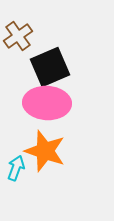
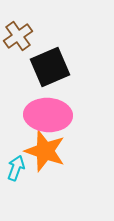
pink ellipse: moved 1 px right, 12 px down
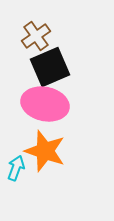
brown cross: moved 18 px right
pink ellipse: moved 3 px left, 11 px up; rotated 9 degrees clockwise
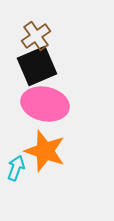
black square: moved 13 px left, 1 px up
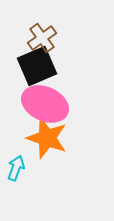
brown cross: moved 6 px right, 2 px down
pink ellipse: rotated 12 degrees clockwise
orange star: moved 2 px right, 13 px up
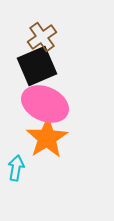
brown cross: moved 1 px up
orange star: rotated 21 degrees clockwise
cyan arrow: rotated 10 degrees counterclockwise
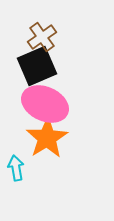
cyan arrow: rotated 20 degrees counterclockwise
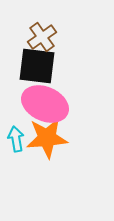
black square: rotated 30 degrees clockwise
orange star: rotated 27 degrees clockwise
cyan arrow: moved 29 px up
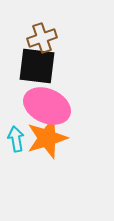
brown cross: moved 1 px down; rotated 16 degrees clockwise
pink ellipse: moved 2 px right, 2 px down
orange star: rotated 12 degrees counterclockwise
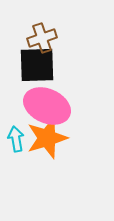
black square: moved 1 px up; rotated 9 degrees counterclockwise
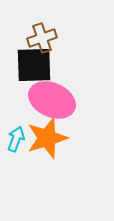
black square: moved 3 px left
pink ellipse: moved 5 px right, 6 px up
cyan arrow: rotated 30 degrees clockwise
